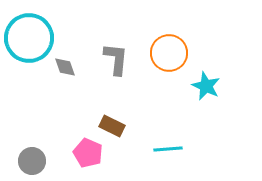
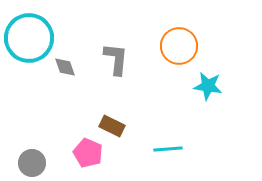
orange circle: moved 10 px right, 7 px up
cyan star: moved 2 px right; rotated 16 degrees counterclockwise
gray circle: moved 2 px down
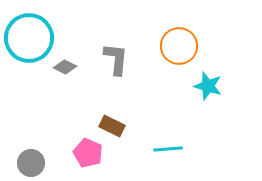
gray diamond: rotated 45 degrees counterclockwise
cyan star: rotated 8 degrees clockwise
gray circle: moved 1 px left
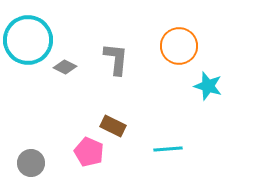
cyan circle: moved 1 px left, 2 px down
brown rectangle: moved 1 px right
pink pentagon: moved 1 px right, 1 px up
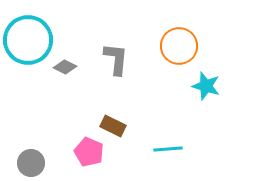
cyan star: moved 2 px left
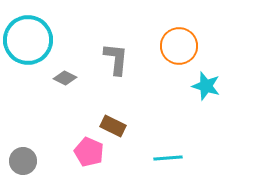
gray diamond: moved 11 px down
cyan line: moved 9 px down
gray circle: moved 8 px left, 2 px up
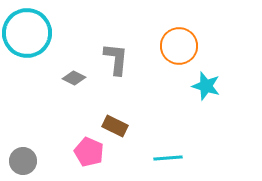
cyan circle: moved 1 px left, 7 px up
gray diamond: moved 9 px right
brown rectangle: moved 2 px right
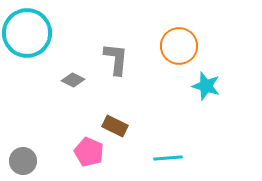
gray diamond: moved 1 px left, 2 px down
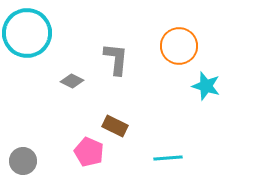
gray diamond: moved 1 px left, 1 px down
